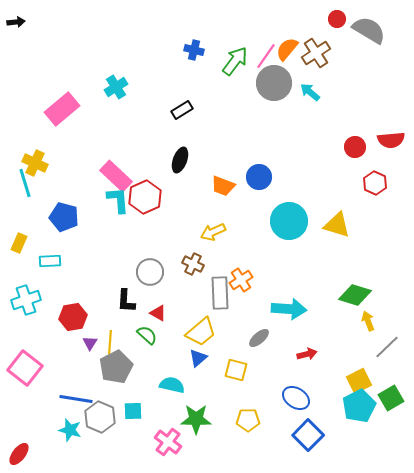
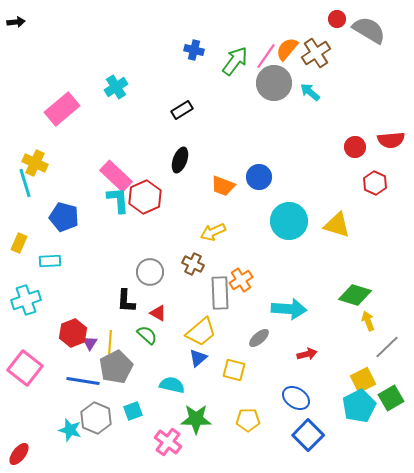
red hexagon at (73, 317): moved 16 px down; rotated 12 degrees counterclockwise
yellow square at (236, 370): moved 2 px left
yellow square at (359, 381): moved 4 px right, 1 px up
blue line at (76, 399): moved 7 px right, 18 px up
cyan square at (133, 411): rotated 18 degrees counterclockwise
gray hexagon at (100, 417): moved 4 px left, 1 px down
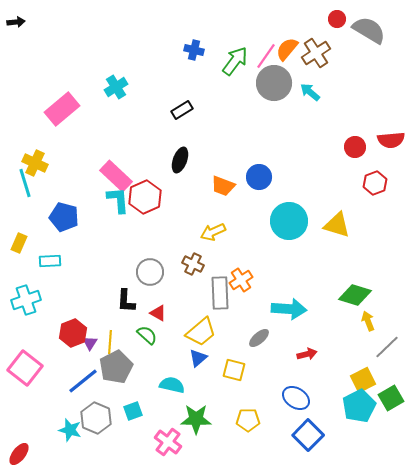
red hexagon at (375, 183): rotated 15 degrees clockwise
blue line at (83, 381): rotated 48 degrees counterclockwise
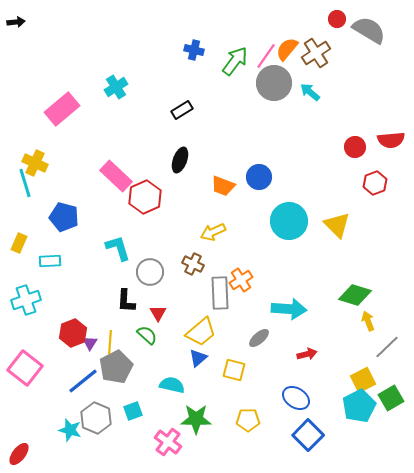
cyan L-shape at (118, 200): moved 48 px down; rotated 12 degrees counterclockwise
yellow triangle at (337, 225): rotated 28 degrees clockwise
red triangle at (158, 313): rotated 30 degrees clockwise
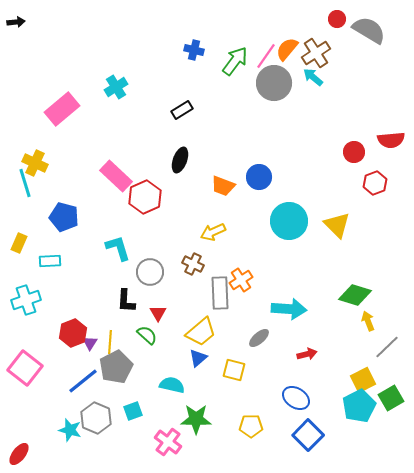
cyan arrow at (310, 92): moved 3 px right, 15 px up
red circle at (355, 147): moved 1 px left, 5 px down
yellow pentagon at (248, 420): moved 3 px right, 6 px down
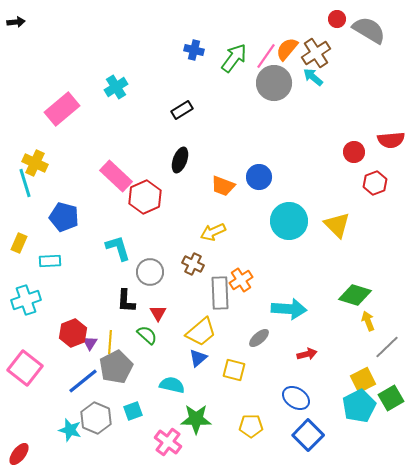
green arrow at (235, 61): moved 1 px left, 3 px up
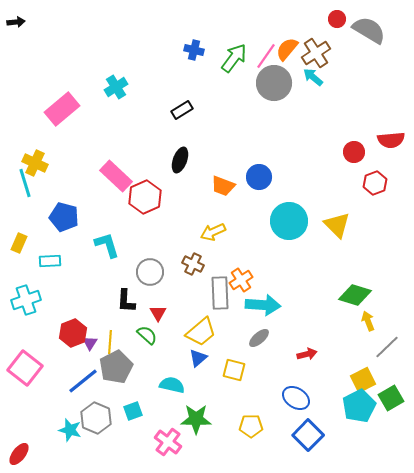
cyan L-shape at (118, 248): moved 11 px left, 3 px up
cyan arrow at (289, 309): moved 26 px left, 4 px up
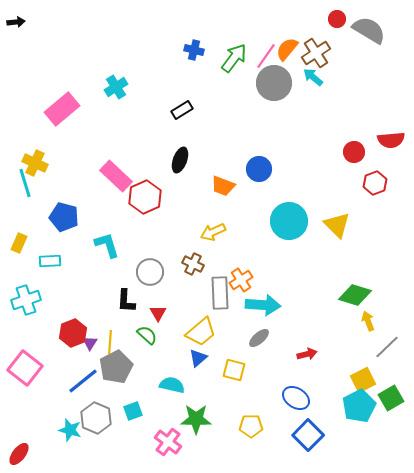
blue circle at (259, 177): moved 8 px up
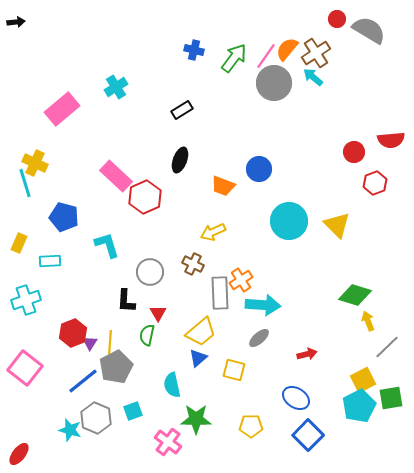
green semicircle at (147, 335): rotated 120 degrees counterclockwise
cyan semicircle at (172, 385): rotated 115 degrees counterclockwise
green square at (391, 398): rotated 20 degrees clockwise
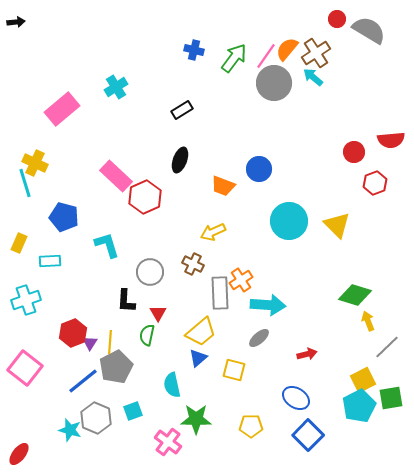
cyan arrow at (263, 305): moved 5 px right
